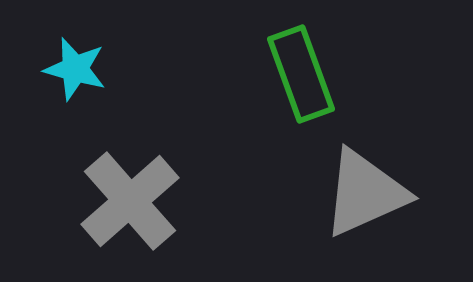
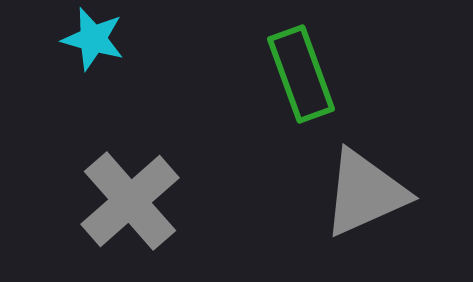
cyan star: moved 18 px right, 30 px up
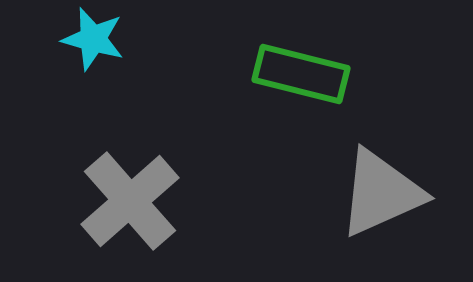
green rectangle: rotated 56 degrees counterclockwise
gray triangle: moved 16 px right
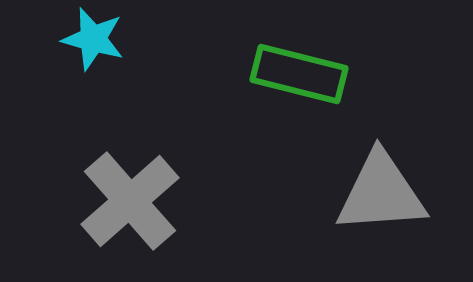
green rectangle: moved 2 px left
gray triangle: rotated 20 degrees clockwise
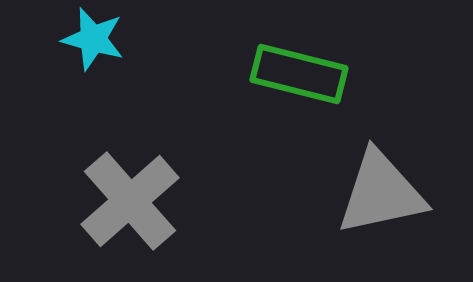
gray triangle: rotated 8 degrees counterclockwise
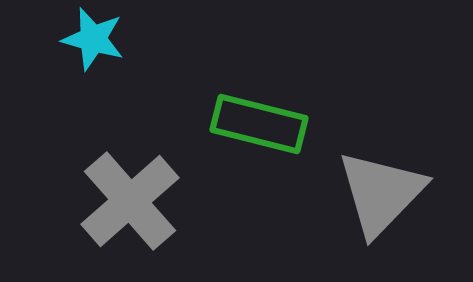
green rectangle: moved 40 px left, 50 px down
gray triangle: rotated 34 degrees counterclockwise
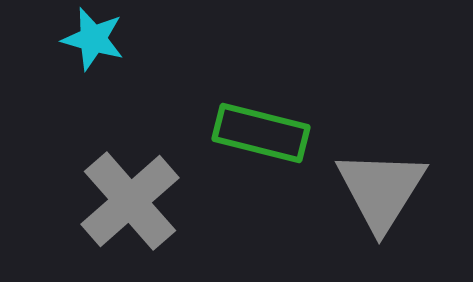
green rectangle: moved 2 px right, 9 px down
gray triangle: moved 3 px up; rotated 12 degrees counterclockwise
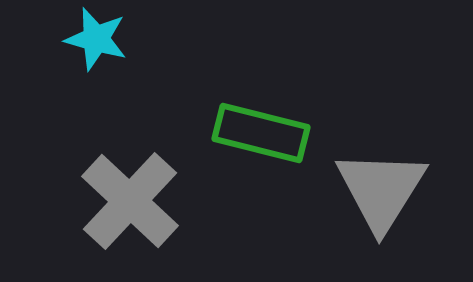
cyan star: moved 3 px right
gray cross: rotated 6 degrees counterclockwise
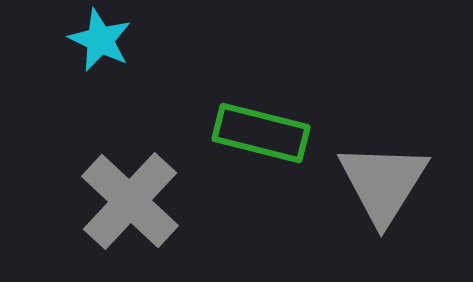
cyan star: moved 4 px right, 1 px down; rotated 10 degrees clockwise
gray triangle: moved 2 px right, 7 px up
